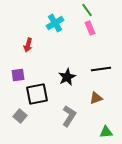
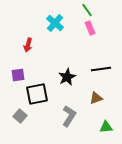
cyan cross: rotated 18 degrees counterclockwise
green triangle: moved 5 px up
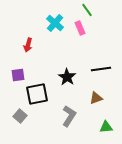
pink rectangle: moved 10 px left
black star: rotated 12 degrees counterclockwise
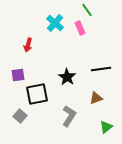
green triangle: rotated 32 degrees counterclockwise
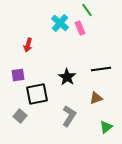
cyan cross: moved 5 px right
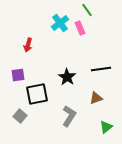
cyan cross: rotated 12 degrees clockwise
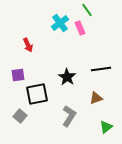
red arrow: rotated 40 degrees counterclockwise
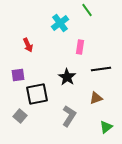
pink rectangle: moved 19 px down; rotated 32 degrees clockwise
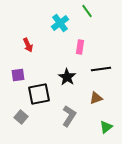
green line: moved 1 px down
black square: moved 2 px right
gray square: moved 1 px right, 1 px down
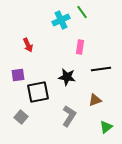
green line: moved 5 px left, 1 px down
cyan cross: moved 1 px right, 3 px up; rotated 12 degrees clockwise
black star: rotated 24 degrees counterclockwise
black square: moved 1 px left, 2 px up
brown triangle: moved 1 px left, 2 px down
